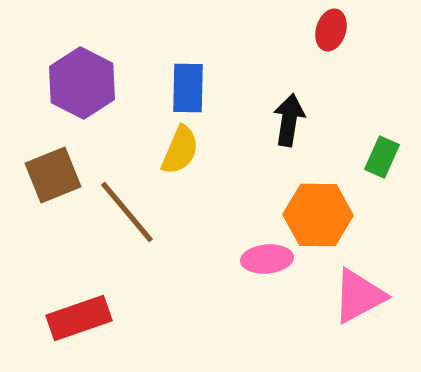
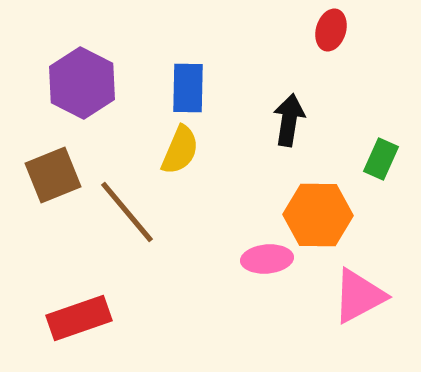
green rectangle: moved 1 px left, 2 px down
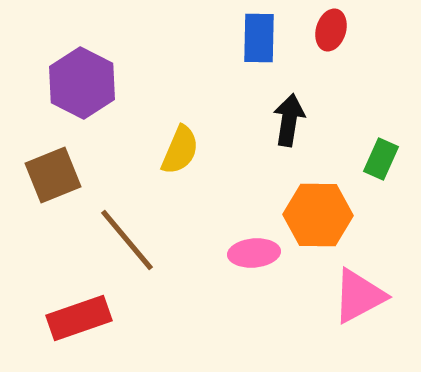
blue rectangle: moved 71 px right, 50 px up
brown line: moved 28 px down
pink ellipse: moved 13 px left, 6 px up
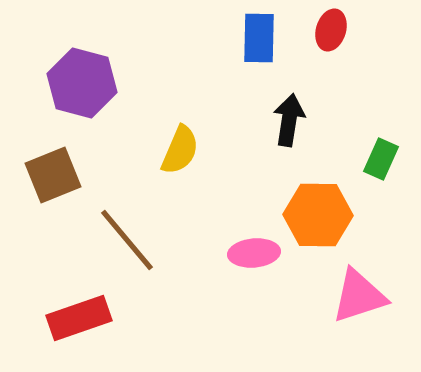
purple hexagon: rotated 12 degrees counterclockwise
pink triangle: rotated 10 degrees clockwise
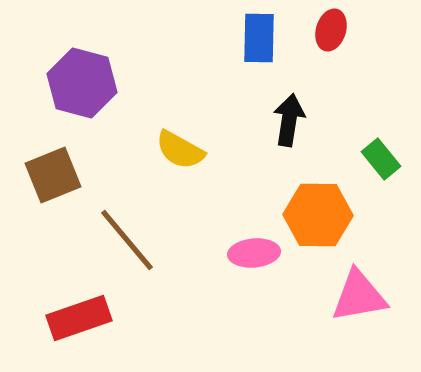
yellow semicircle: rotated 96 degrees clockwise
green rectangle: rotated 63 degrees counterclockwise
pink triangle: rotated 8 degrees clockwise
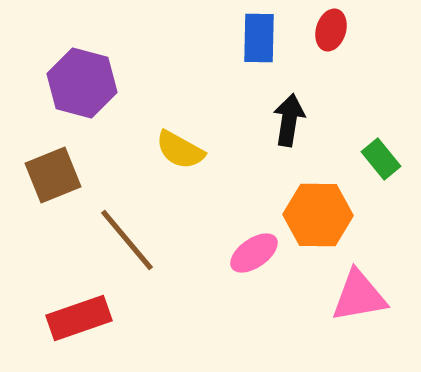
pink ellipse: rotated 30 degrees counterclockwise
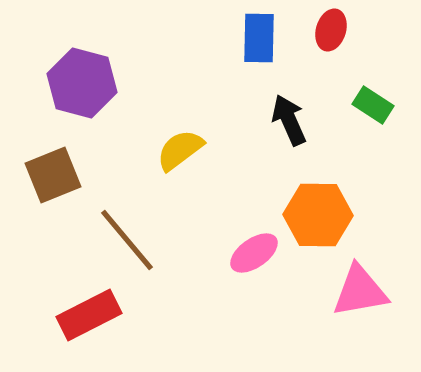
black arrow: rotated 33 degrees counterclockwise
yellow semicircle: rotated 114 degrees clockwise
green rectangle: moved 8 px left, 54 px up; rotated 18 degrees counterclockwise
pink triangle: moved 1 px right, 5 px up
red rectangle: moved 10 px right, 3 px up; rotated 8 degrees counterclockwise
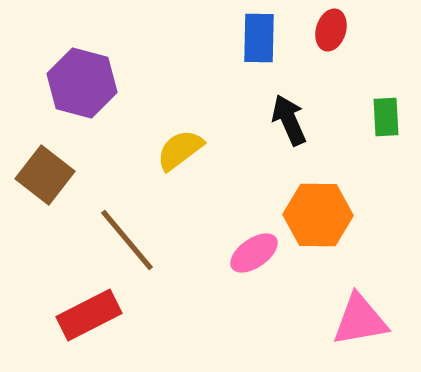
green rectangle: moved 13 px right, 12 px down; rotated 54 degrees clockwise
brown square: moved 8 px left; rotated 30 degrees counterclockwise
pink triangle: moved 29 px down
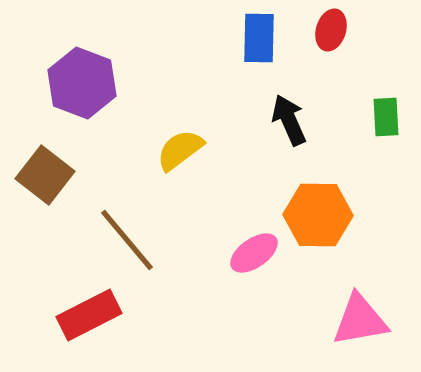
purple hexagon: rotated 6 degrees clockwise
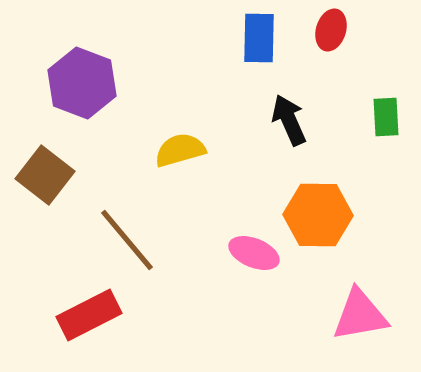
yellow semicircle: rotated 21 degrees clockwise
pink ellipse: rotated 57 degrees clockwise
pink triangle: moved 5 px up
